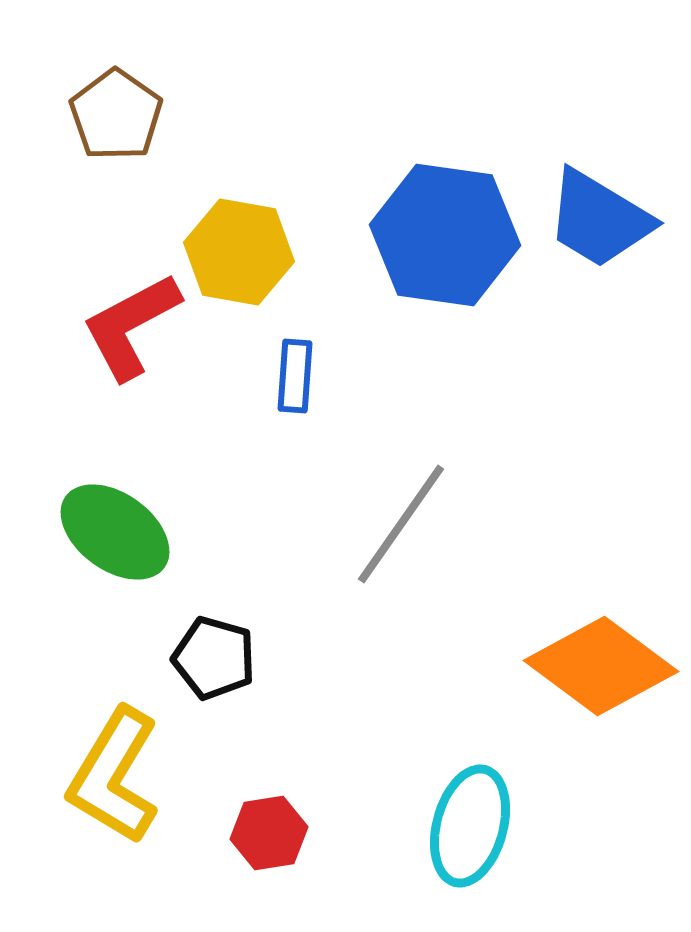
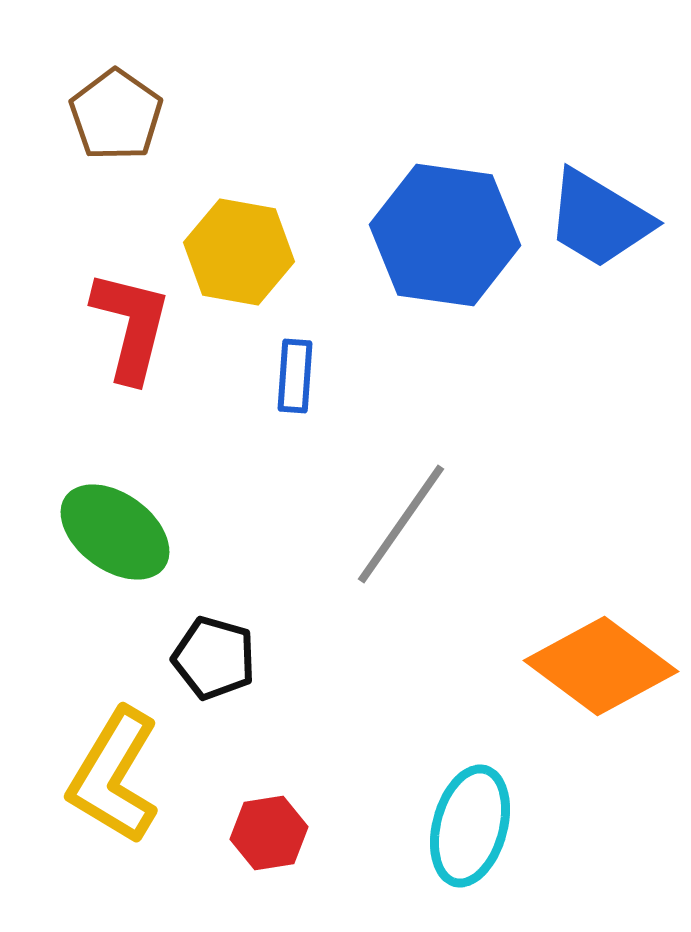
red L-shape: rotated 132 degrees clockwise
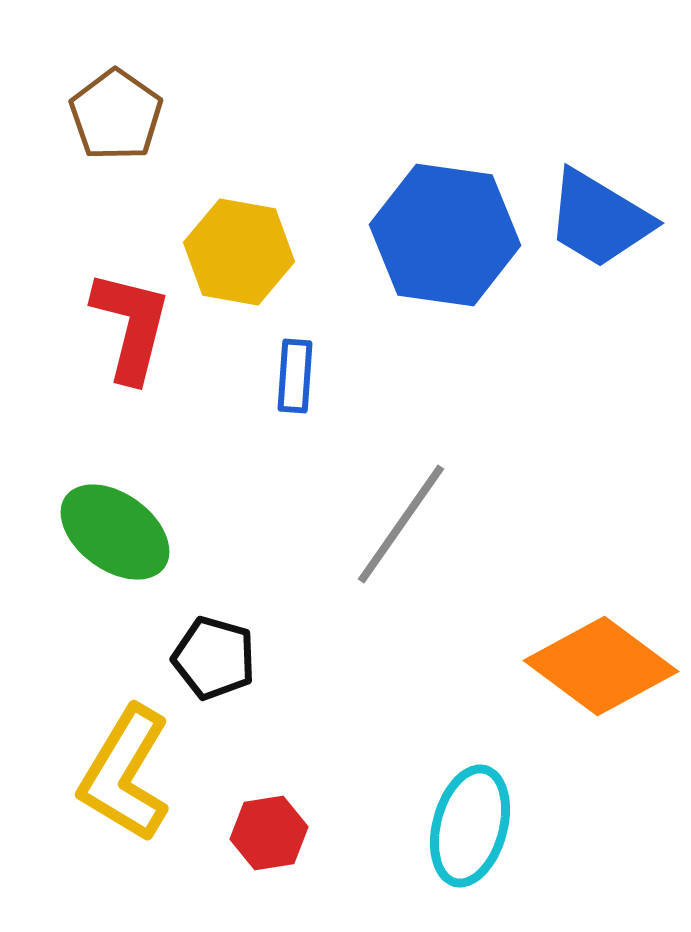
yellow L-shape: moved 11 px right, 2 px up
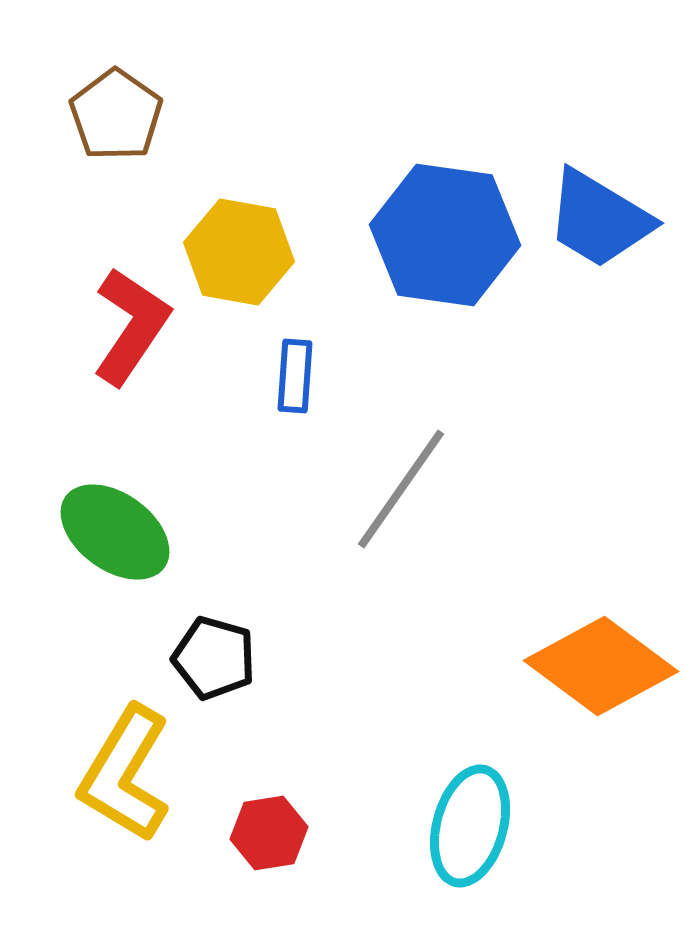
red L-shape: rotated 20 degrees clockwise
gray line: moved 35 px up
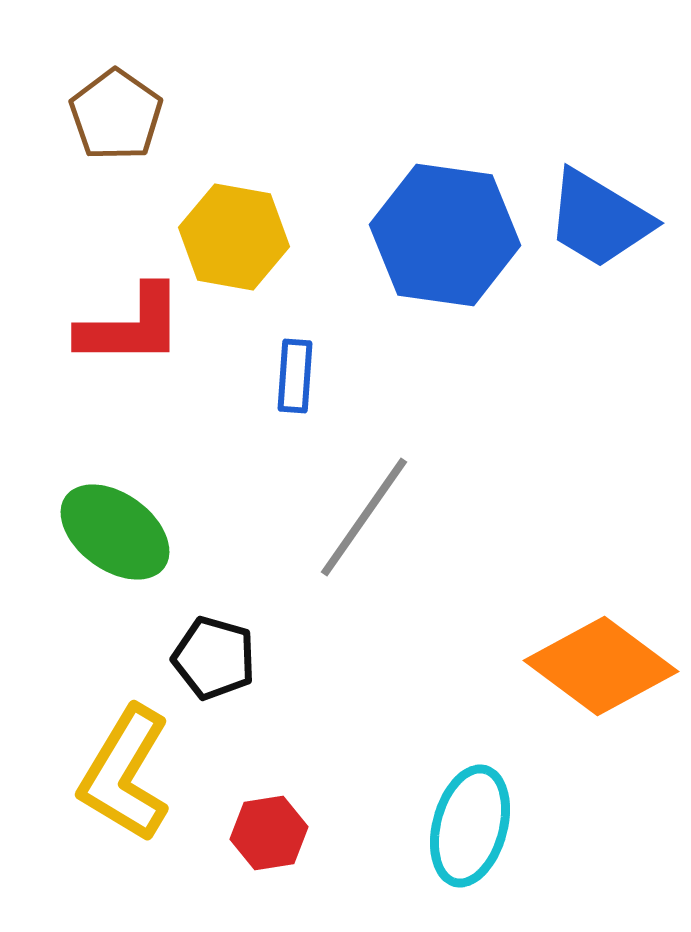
yellow hexagon: moved 5 px left, 15 px up
red L-shape: rotated 56 degrees clockwise
gray line: moved 37 px left, 28 px down
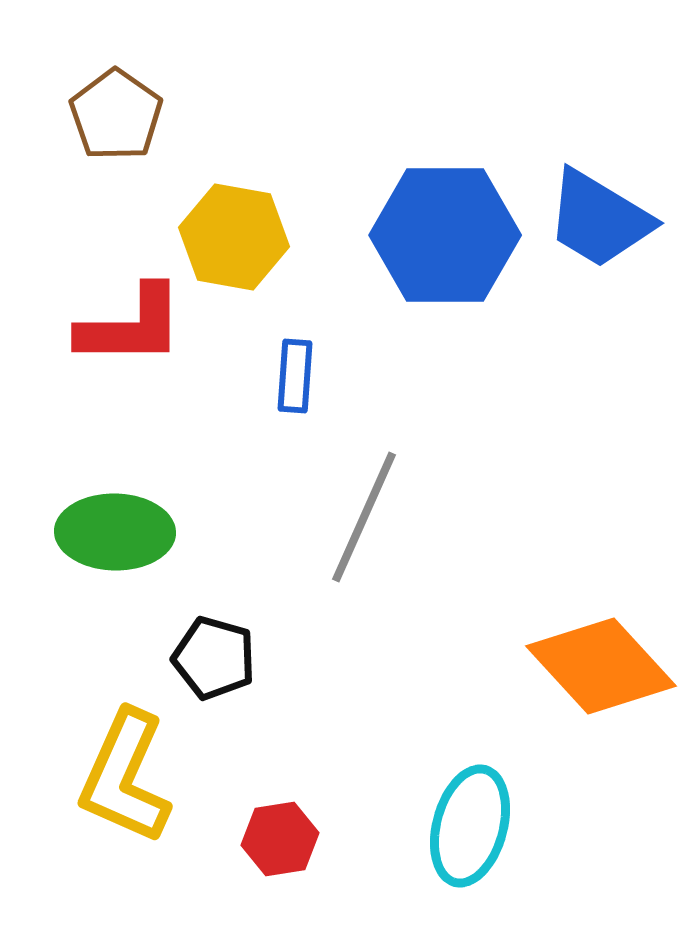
blue hexagon: rotated 8 degrees counterclockwise
gray line: rotated 11 degrees counterclockwise
green ellipse: rotated 35 degrees counterclockwise
orange diamond: rotated 11 degrees clockwise
yellow L-shape: moved 3 px down; rotated 7 degrees counterclockwise
red hexagon: moved 11 px right, 6 px down
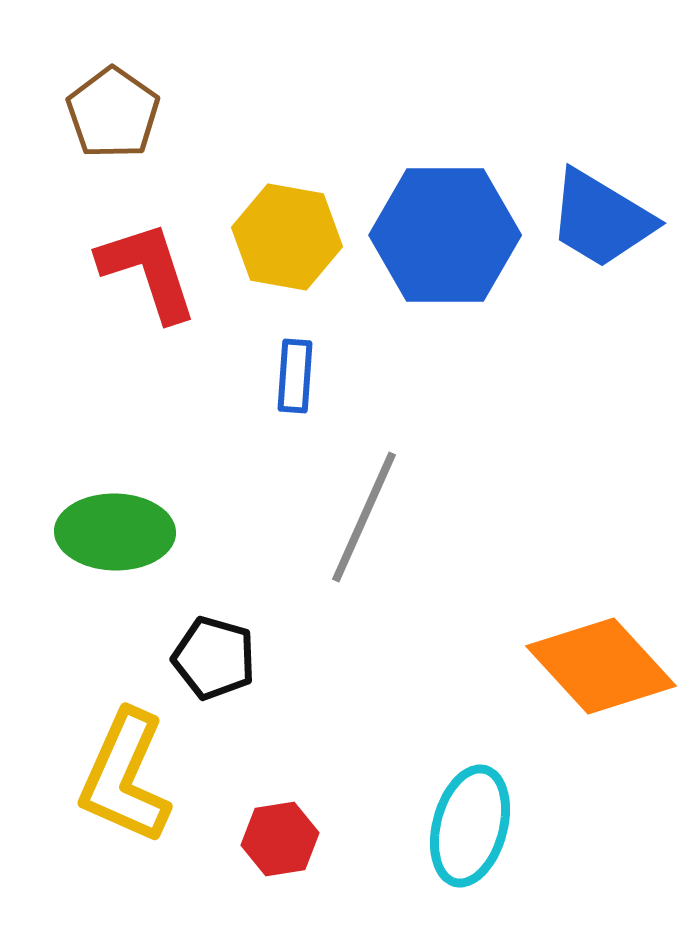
brown pentagon: moved 3 px left, 2 px up
blue trapezoid: moved 2 px right
yellow hexagon: moved 53 px right
red L-shape: moved 17 px right, 55 px up; rotated 108 degrees counterclockwise
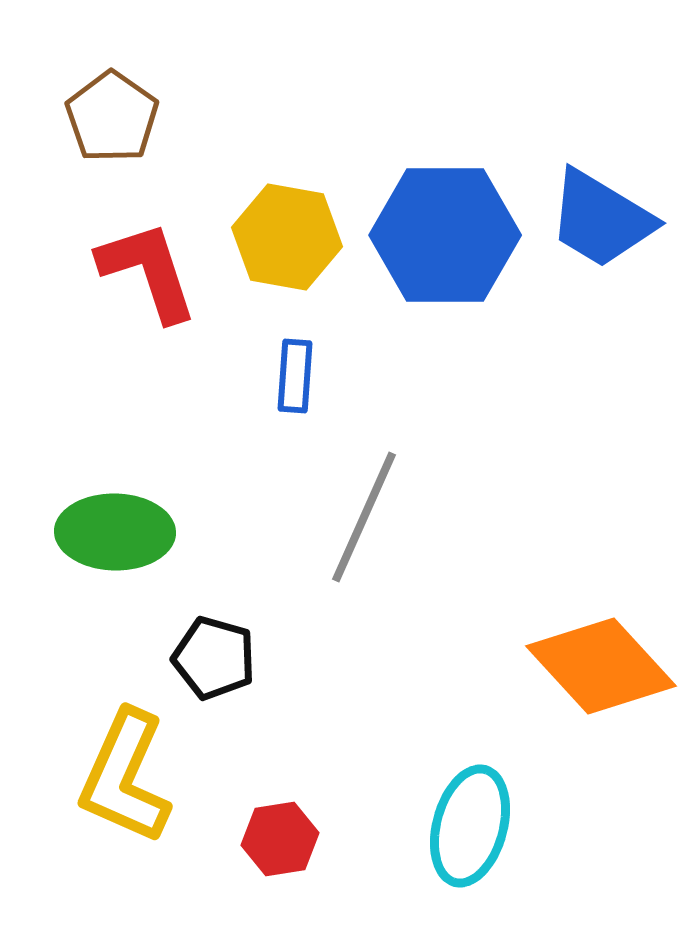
brown pentagon: moved 1 px left, 4 px down
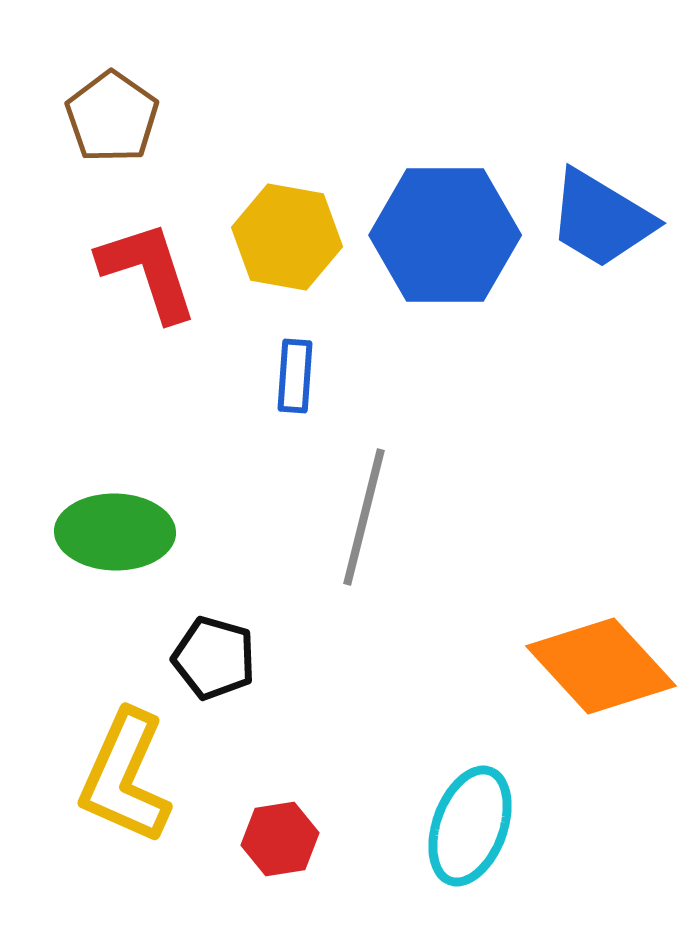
gray line: rotated 10 degrees counterclockwise
cyan ellipse: rotated 5 degrees clockwise
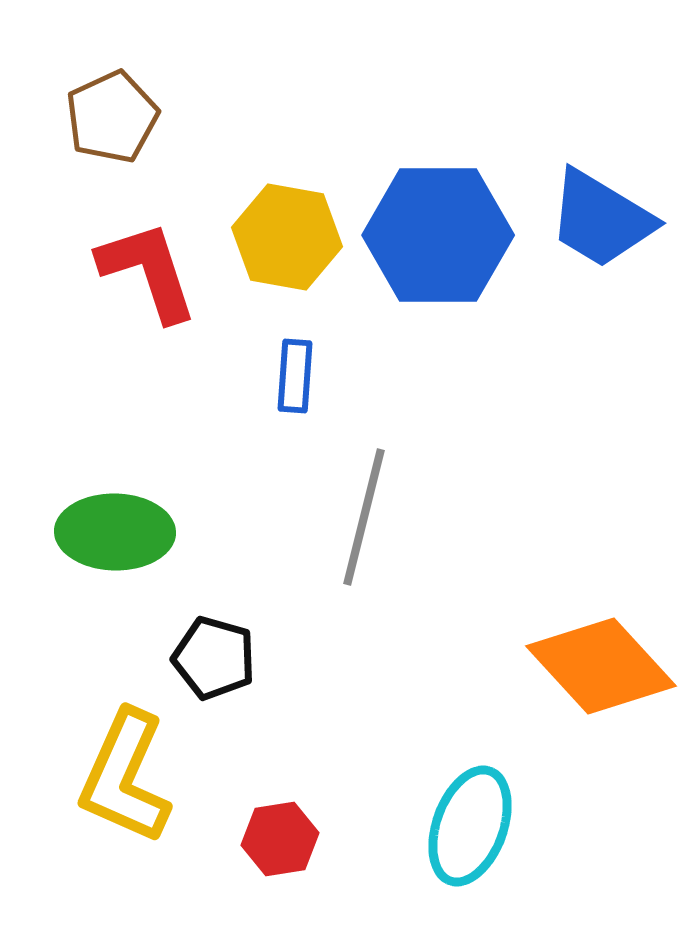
brown pentagon: rotated 12 degrees clockwise
blue hexagon: moved 7 px left
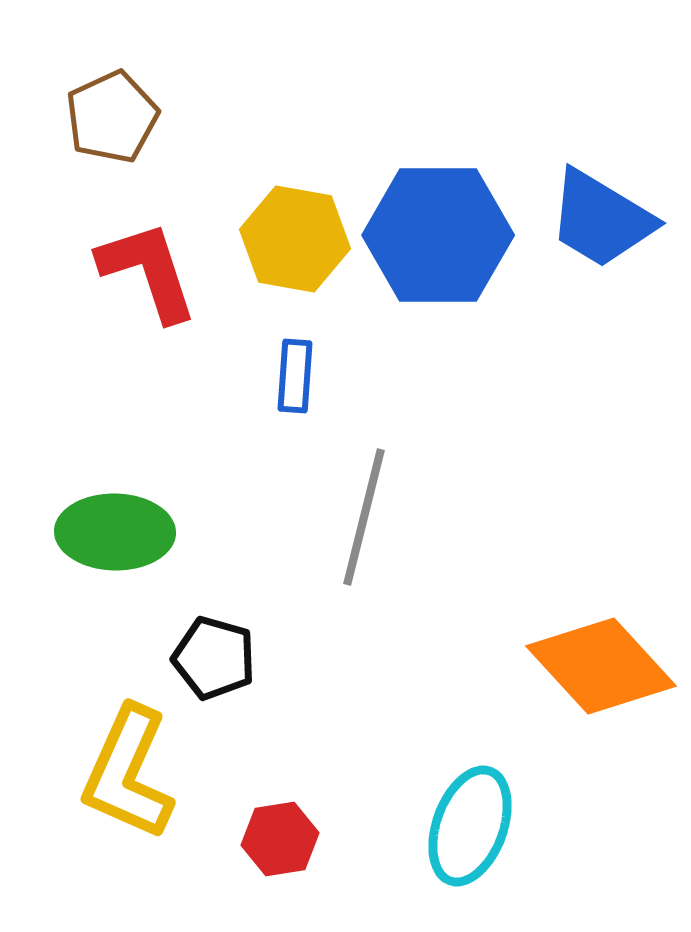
yellow hexagon: moved 8 px right, 2 px down
yellow L-shape: moved 3 px right, 4 px up
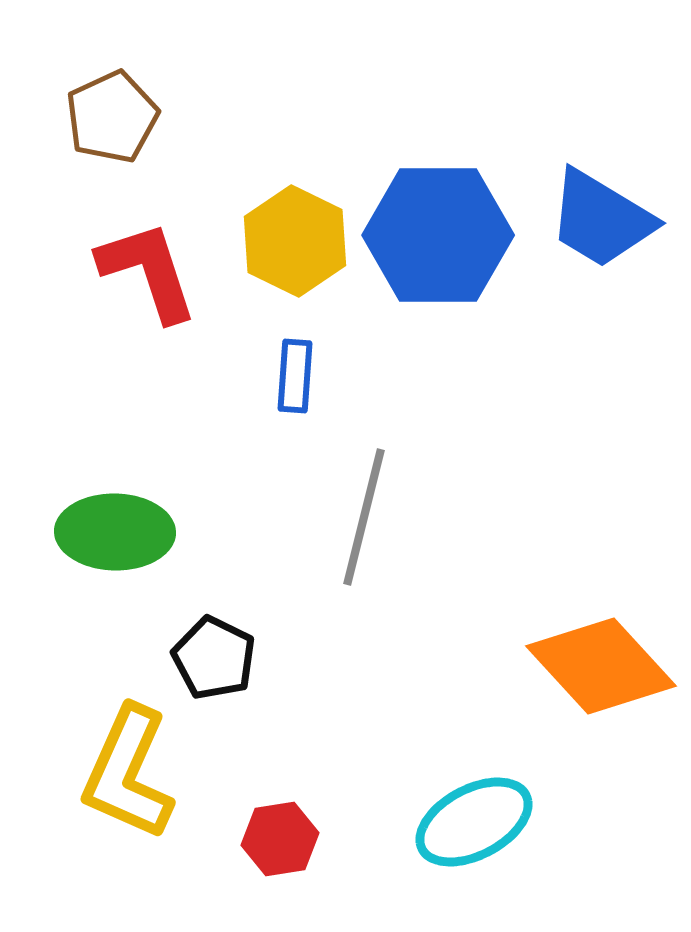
yellow hexagon: moved 2 px down; rotated 16 degrees clockwise
black pentagon: rotated 10 degrees clockwise
cyan ellipse: moved 4 px right, 4 px up; rotated 42 degrees clockwise
